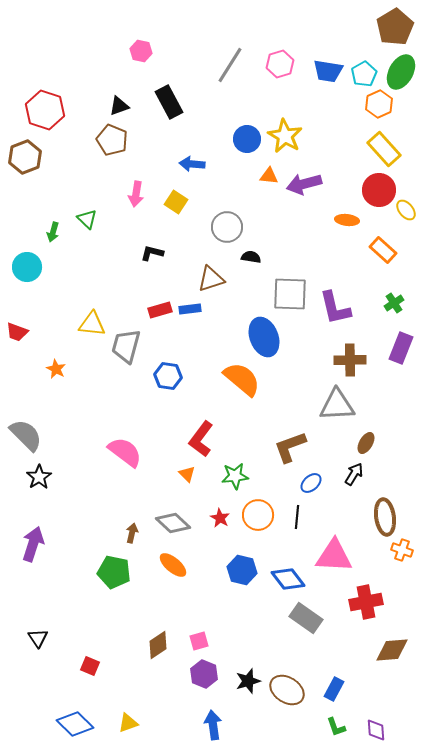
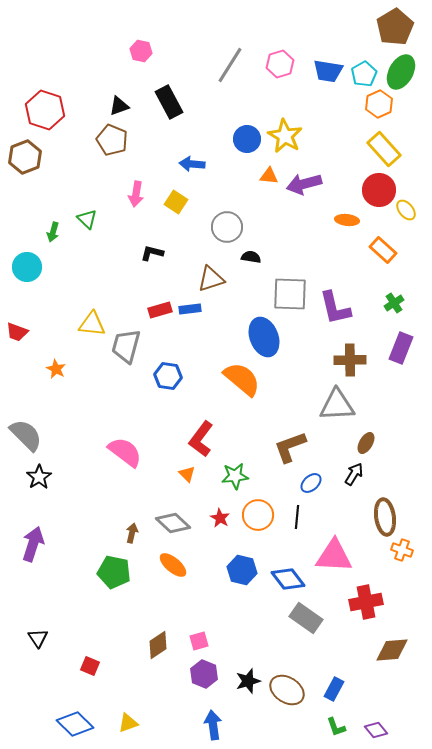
purple diamond at (376, 730): rotated 35 degrees counterclockwise
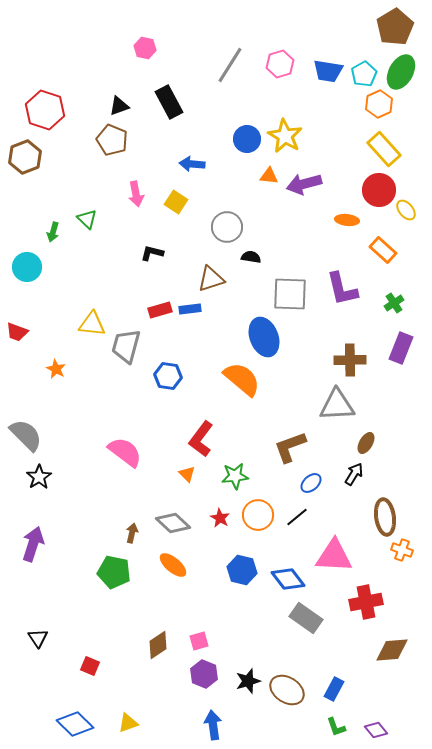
pink hexagon at (141, 51): moved 4 px right, 3 px up
pink arrow at (136, 194): rotated 20 degrees counterclockwise
purple L-shape at (335, 308): moved 7 px right, 19 px up
black line at (297, 517): rotated 45 degrees clockwise
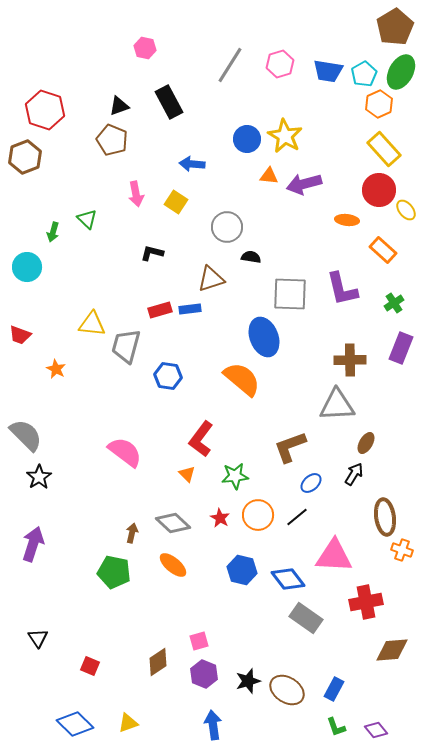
red trapezoid at (17, 332): moved 3 px right, 3 px down
brown diamond at (158, 645): moved 17 px down
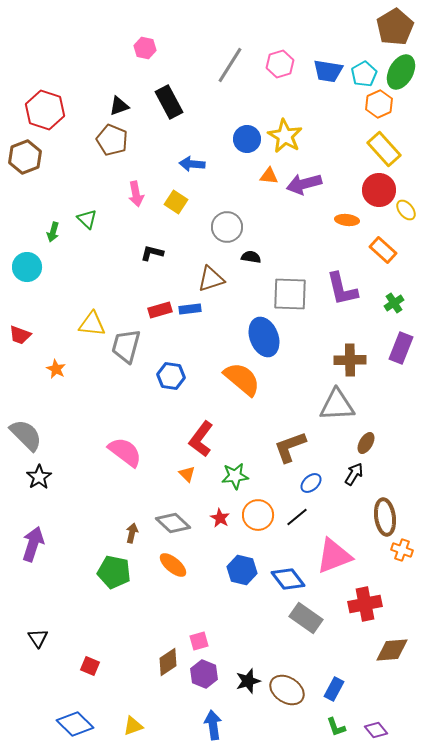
blue hexagon at (168, 376): moved 3 px right
pink triangle at (334, 556): rotated 24 degrees counterclockwise
red cross at (366, 602): moved 1 px left, 2 px down
brown diamond at (158, 662): moved 10 px right
yellow triangle at (128, 723): moved 5 px right, 3 px down
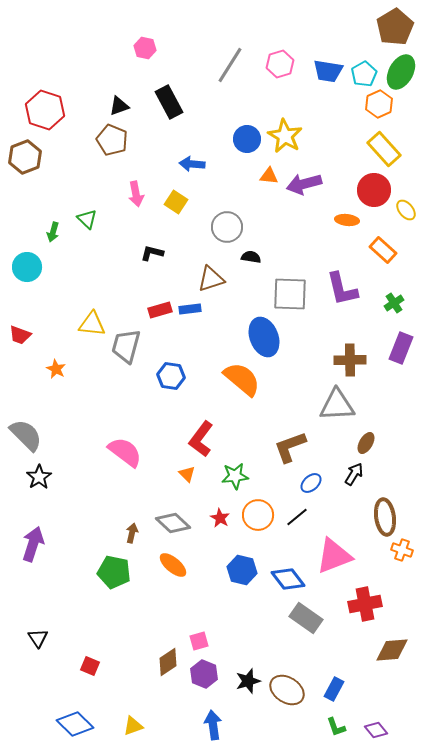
red circle at (379, 190): moved 5 px left
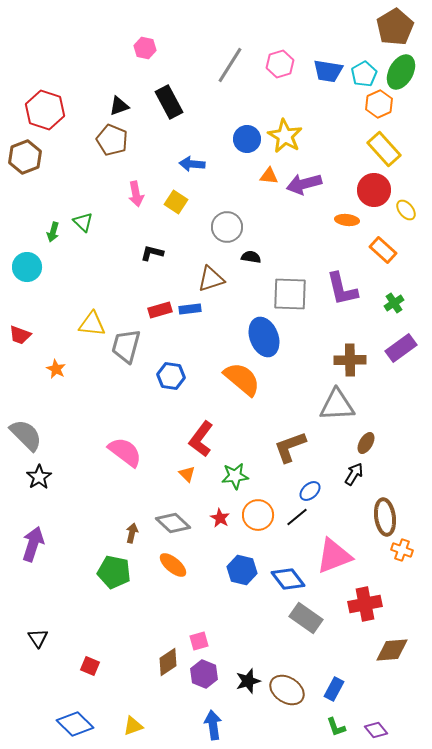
green triangle at (87, 219): moved 4 px left, 3 px down
purple rectangle at (401, 348): rotated 32 degrees clockwise
blue ellipse at (311, 483): moved 1 px left, 8 px down
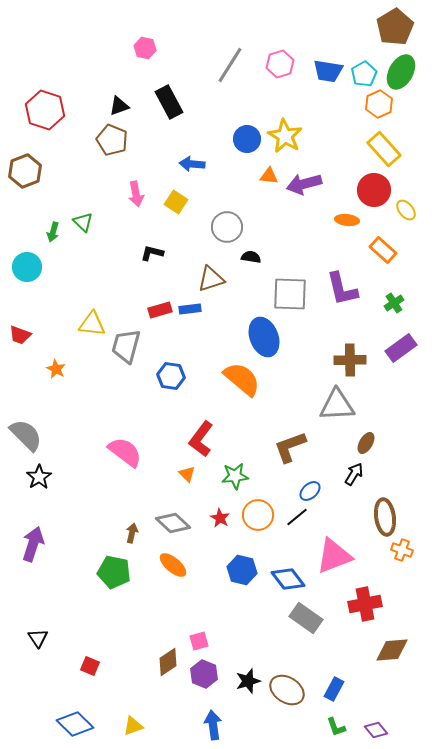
brown hexagon at (25, 157): moved 14 px down
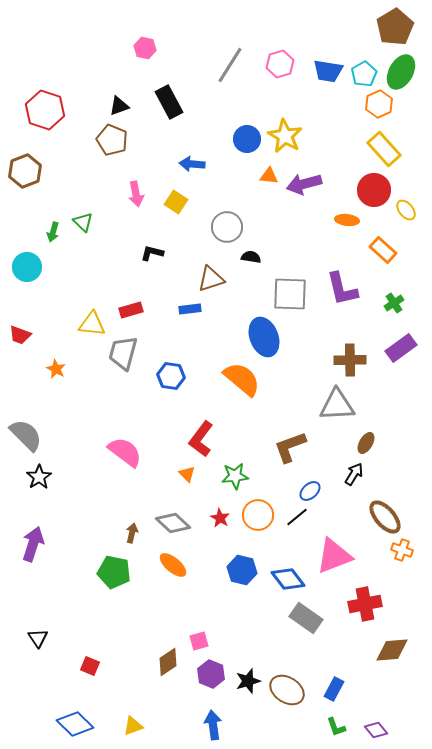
red rectangle at (160, 310): moved 29 px left
gray trapezoid at (126, 346): moved 3 px left, 7 px down
brown ellipse at (385, 517): rotated 33 degrees counterclockwise
purple hexagon at (204, 674): moved 7 px right
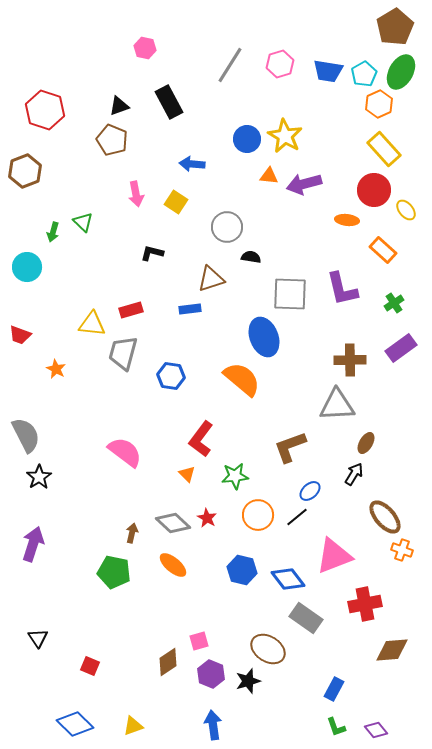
gray semicircle at (26, 435): rotated 18 degrees clockwise
red star at (220, 518): moved 13 px left
brown ellipse at (287, 690): moved 19 px left, 41 px up
